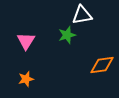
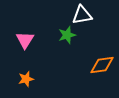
pink triangle: moved 1 px left, 1 px up
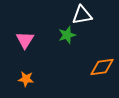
orange diamond: moved 2 px down
orange star: rotated 21 degrees clockwise
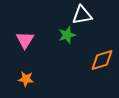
orange diamond: moved 7 px up; rotated 10 degrees counterclockwise
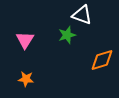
white triangle: rotated 30 degrees clockwise
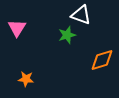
white triangle: moved 1 px left
pink triangle: moved 8 px left, 12 px up
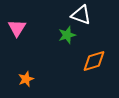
orange diamond: moved 8 px left, 1 px down
orange star: rotated 28 degrees counterclockwise
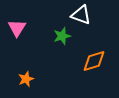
green star: moved 5 px left, 1 px down
